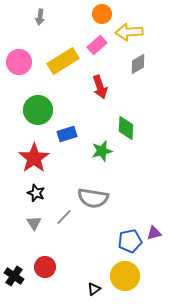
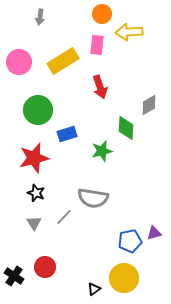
pink rectangle: rotated 42 degrees counterclockwise
gray diamond: moved 11 px right, 41 px down
red star: rotated 20 degrees clockwise
yellow circle: moved 1 px left, 2 px down
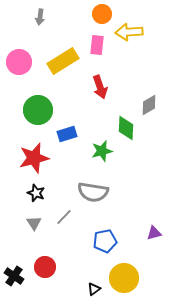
gray semicircle: moved 6 px up
blue pentagon: moved 25 px left
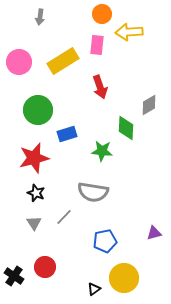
green star: rotated 20 degrees clockwise
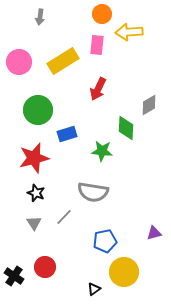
red arrow: moved 2 px left, 2 px down; rotated 45 degrees clockwise
yellow circle: moved 6 px up
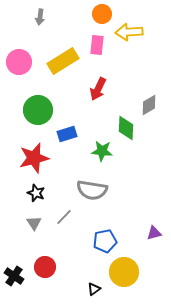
gray semicircle: moved 1 px left, 2 px up
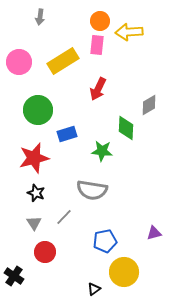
orange circle: moved 2 px left, 7 px down
red circle: moved 15 px up
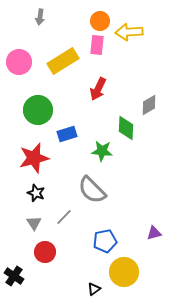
gray semicircle: rotated 36 degrees clockwise
